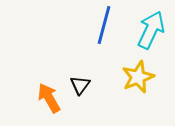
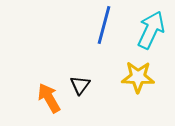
yellow star: rotated 24 degrees clockwise
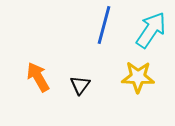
cyan arrow: rotated 9 degrees clockwise
orange arrow: moved 11 px left, 21 px up
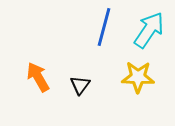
blue line: moved 2 px down
cyan arrow: moved 2 px left
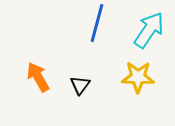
blue line: moved 7 px left, 4 px up
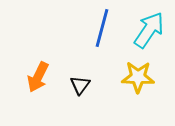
blue line: moved 5 px right, 5 px down
orange arrow: rotated 124 degrees counterclockwise
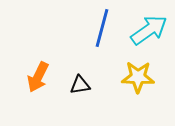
cyan arrow: rotated 21 degrees clockwise
black triangle: rotated 45 degrees clockwise
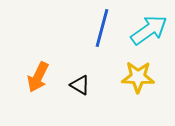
black triangle: rotated 40 degrees clockwise
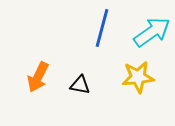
cyan arrow: moved 3 px right, 2 px down
yellow star: rotated 8 degrees counterclockwise
black triangle: rotated 20 degrees counterclockwise
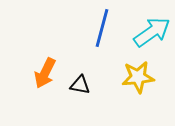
orange arrow: moved 7 px right, 4 px up
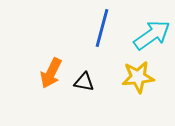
cyan arrow: moved 3 px down
orange arrow: moved 6 px right
black triangle: moved 4 px right, 3 px up
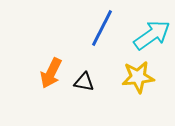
blue line: rotated 12 degrees clockwise
